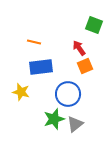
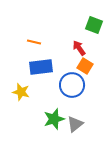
orange square: rotated 35 degrees counterclockwise
blue circle: moved 4 px right, 9 px up
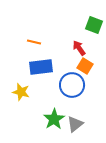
green star: rotated 15 degrees counterclockwise
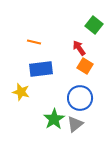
green square: rotated 18 degrees clockwise
blue rectangle: moved 2 px down
blue circle: moved 8 px right, 13 px down
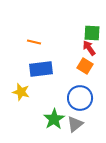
green square: moved 2 px left, 8 px down; rotated 36 degrees counterclockwise
red arrow: moved 10 px right
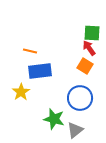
orange line: moved 4 px left, 9 px down
blue rectangle: moved 1 px left, 2 px down
yellow star: rotated 24 degrees clockwise
green star: rotated 25 degrees counterclockwise
gray triangle: moved 6 px down
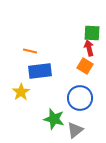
red arrow: rotated 21 degrees clockwise
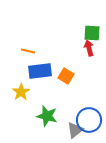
orange line: moved 2 px left
orange square: moved 19 px left, 10 px down
blue circle: moved 9 px right, 22 px down
green star: moved 7 px left, 3 px up
